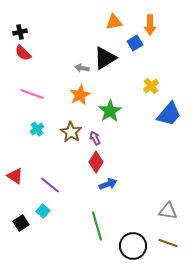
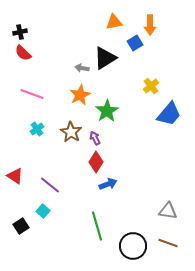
green star: moved 3 px left
black square: moved 3 px down
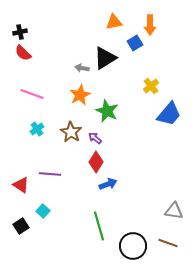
green star: rotated 15 degrees counterclockwise
purple arrow: rotated 24 degrees counterclockwise
red triangle: moved 6 px right, 9 px down
purple line: moved 11 px up; rotated 35 degrees counterclockwise
gray triangle: moved 6 px right
green line: moved 2 px right
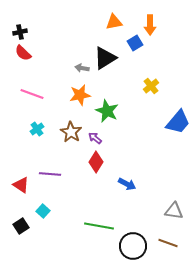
orange star: rotated 15 degrees clockwise
blue trapezoid: moved 9 px right, 8 px down
blue arrow: moved 19 px right; rotated 48 degrees clockwise
green line: rotated 64 degrees counterclockwise
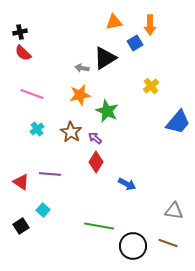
red triangle: moved 3 px up
cyan square: moved 1 px up
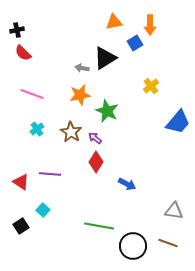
black cross: moved 3 px left, 2 px up
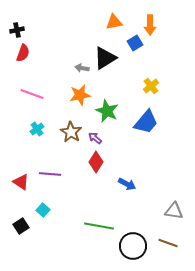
red semicircle: rotated 114 degrees counterclockwise
blue trapezoid: moved 32 px left
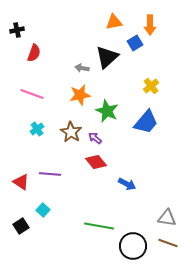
red semicircle: moved 11 px right
black triangle: moved 2 px right, 1 px up; rotated 10 degrees counterclockwise
red diamond: rotated 70 degrees counterclockwise
gray triangle: moved 7 px left, 7 px down
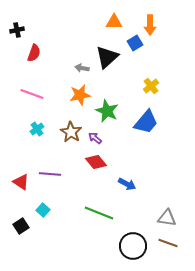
orange triangle: rotated 12 degrees clockwise
green line: moved 13 px up; rotated 12 degrees clockwise
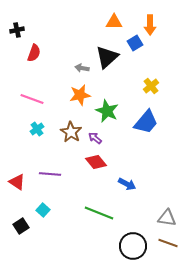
pink line: moved 5 px down
red triangle: moved 4 px left
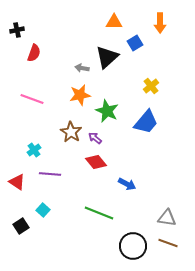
orange arrow: moved 10 px right, 2 px up
cyan cross: moved 3 px left, 21 px down
